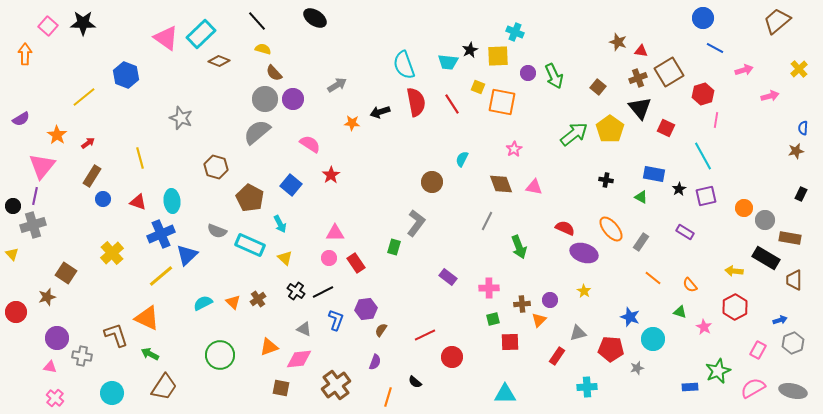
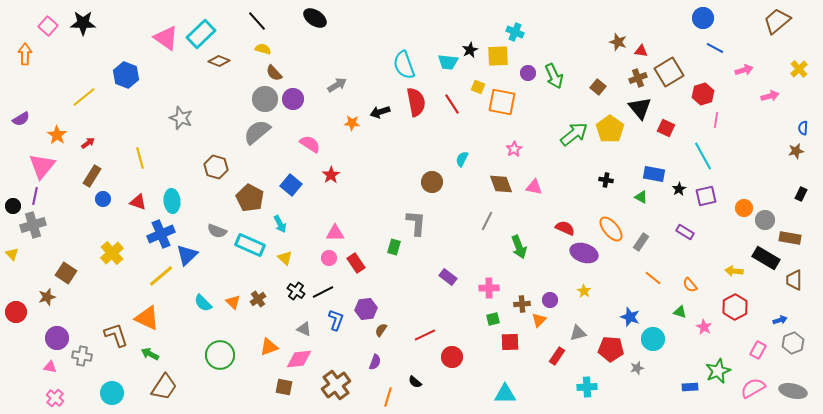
gray L-shape at (416, 223): rotated 32 degrees counterclockwise
cyan semicircle at (203, 303): rotated 108 degrees counterclockwise
brown square at (281, 388): moved 3 px right, 1 px up
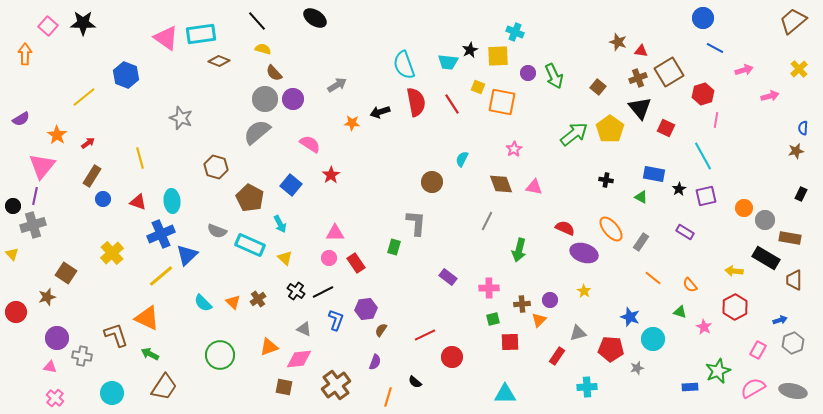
brown trapezoid at (777, 21): moved 16 px right
cyan rectangle at (201, 34): rotated 36 degrees clockwise
green arrow at (519, 247): moved 3 px down; rotated 35 degrees clockwise
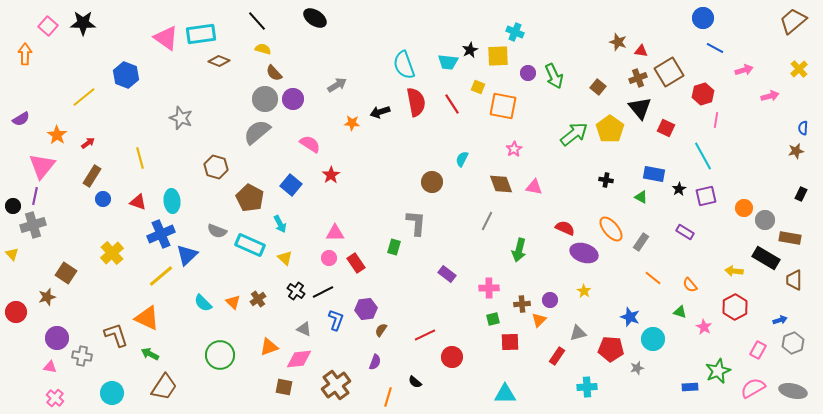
orange square at (502, 102): moved 1 px right, 4 px down
purple rectangle at (448, 277): moved 1 px left, 3 px up
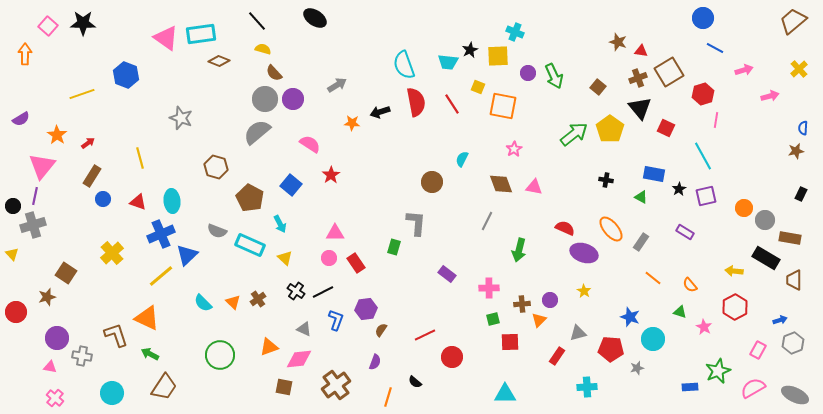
yellow line at (84, 97): moved 2 px left, 3 px up; rotated 20 degrees clockwise
gray ellipse at (793, 391): moved 2 px right, 4 px down; rotated 12 degrees clockwise
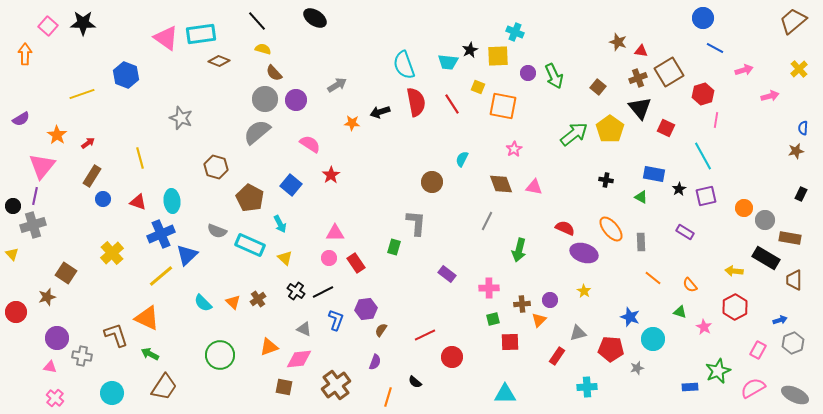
purple circle at (293, 99): moved 3 px right, 1 px down
gray rectangle at (641, 242): rotated 36 degrees counterclockwise
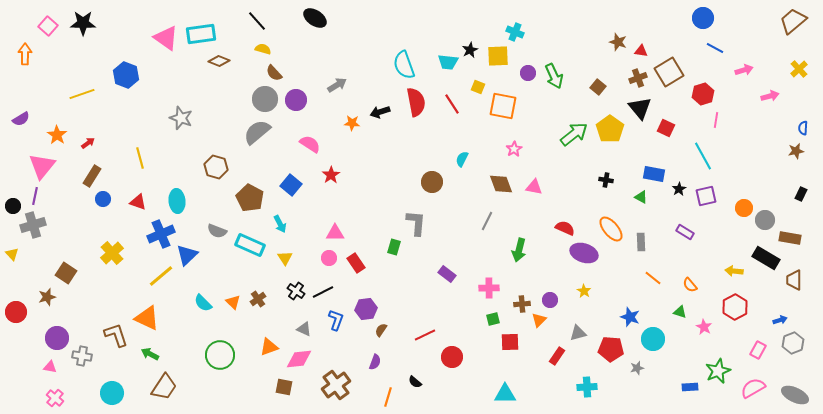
cyan ellipse at (172, 201): moved 5 px right
yellow triangle at (285, 258): rotated 14 degrees clockwise
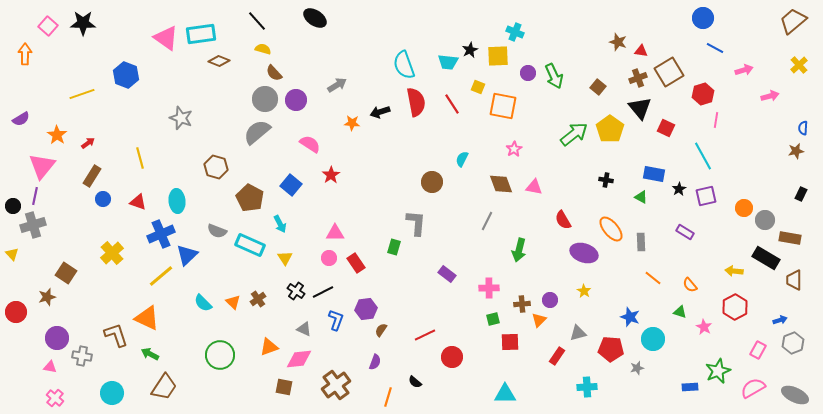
yellow cross at (799, 69): moved 4 px up
red semicircle at (565, 228): moved 2 px left, 8 px up; rotated 144 degrees counterclockwise
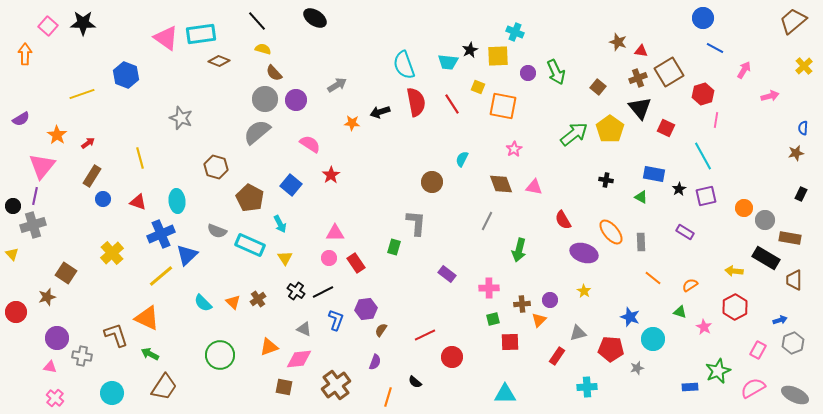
yellow cross at (799, 65): moved 5 px right, 1 px down
pink arrow at (744, 70): rotated 42 degrees counterclockwise
green arrow at (554, 76): moved 2 px right, 4 px up
brown star at (796, 151): moved 2 px down
orange ellipse at (611, 229): moved 3 px down
orange semicircle at (690, 285): rotated 98 degrees clockwise
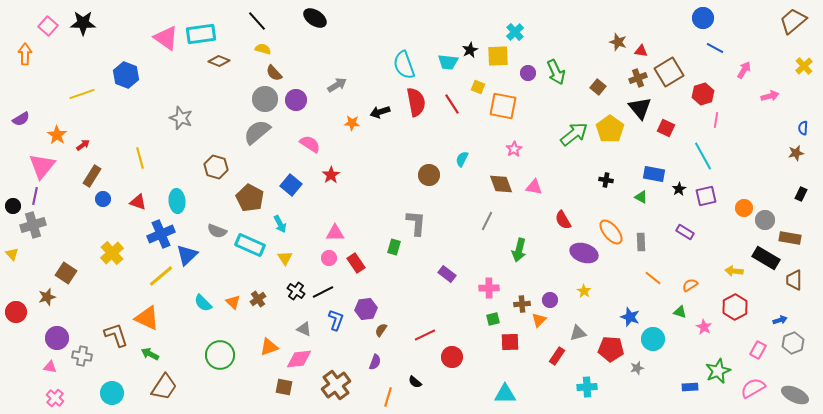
cyan cross at (515, 32): rotated 24 degrees clockwise
red arrow at (88, 143): moved 5 px left, 2 px down
brown circle at (432, 182): moved 3 px left, 7 px up
